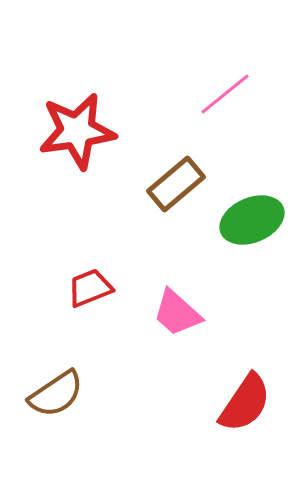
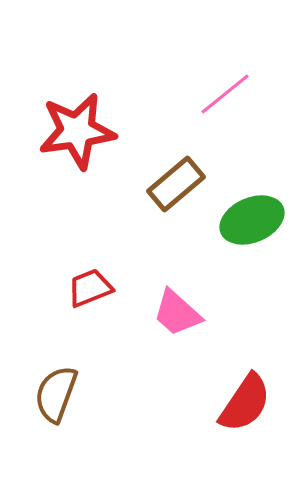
brown semicircle: rotated 144 degrees clockwise
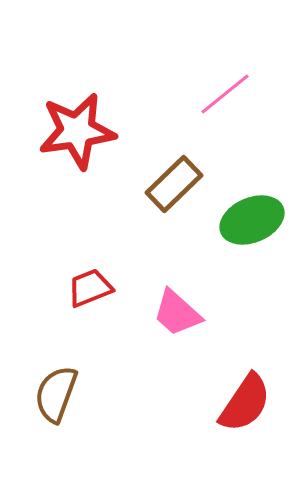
brown rectangle: moved 2 px left; rotated 4 degrees counterclockwise
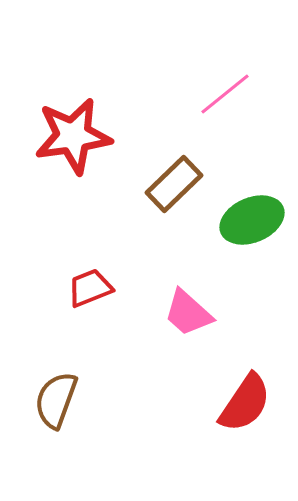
red star: moved 4 px left, 5 px down
pink trapezoid: moved 11 px right
brown semicircle: moved 6 px down
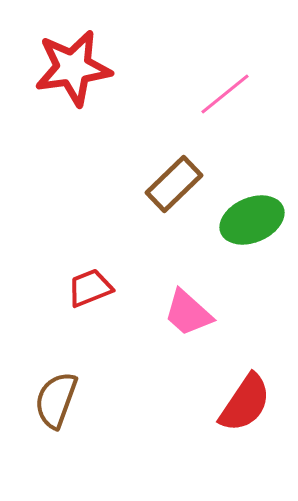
red star: moved 68 px up
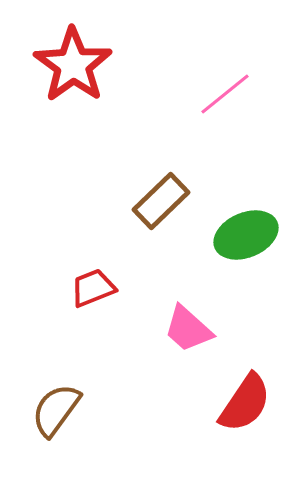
red star: moved 3 px up; rotated 28 degrees counterclockwise
brown rectangle: moved 13 px left, 17 px down
green ellipse: moved 6 px left, 15 px down
red trapezoid: moved 3 px right
pink trapezoid: moved 16 px down
brown semicircle: moved 10 px down; rotated 16 degrees clockwise
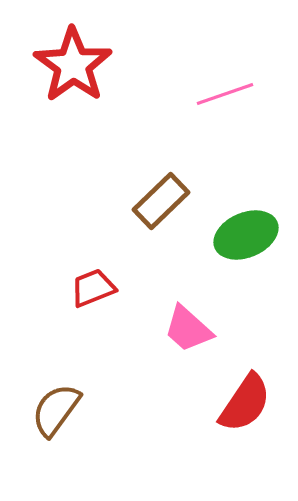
pink line: rotated 20 degrees clockwise
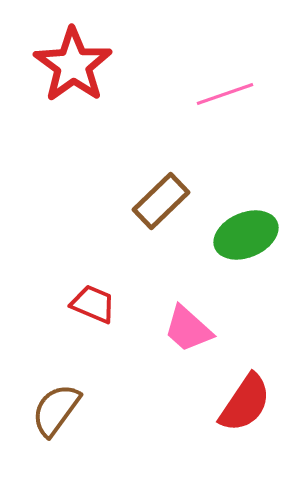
red trapezoid: moved 16 px down; rotated 45 degrees clockwise
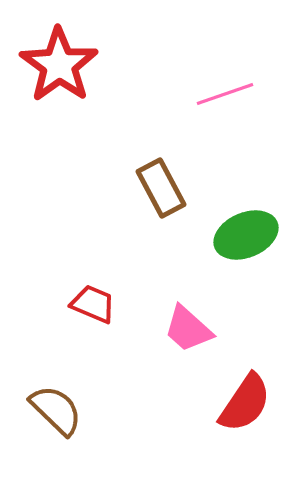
red star: moved 14 px left
brown rectangle: moved 13 px up; rotated 74 degrees counterclockwise
brown semicircle: rotated 98 degrees clockwise
